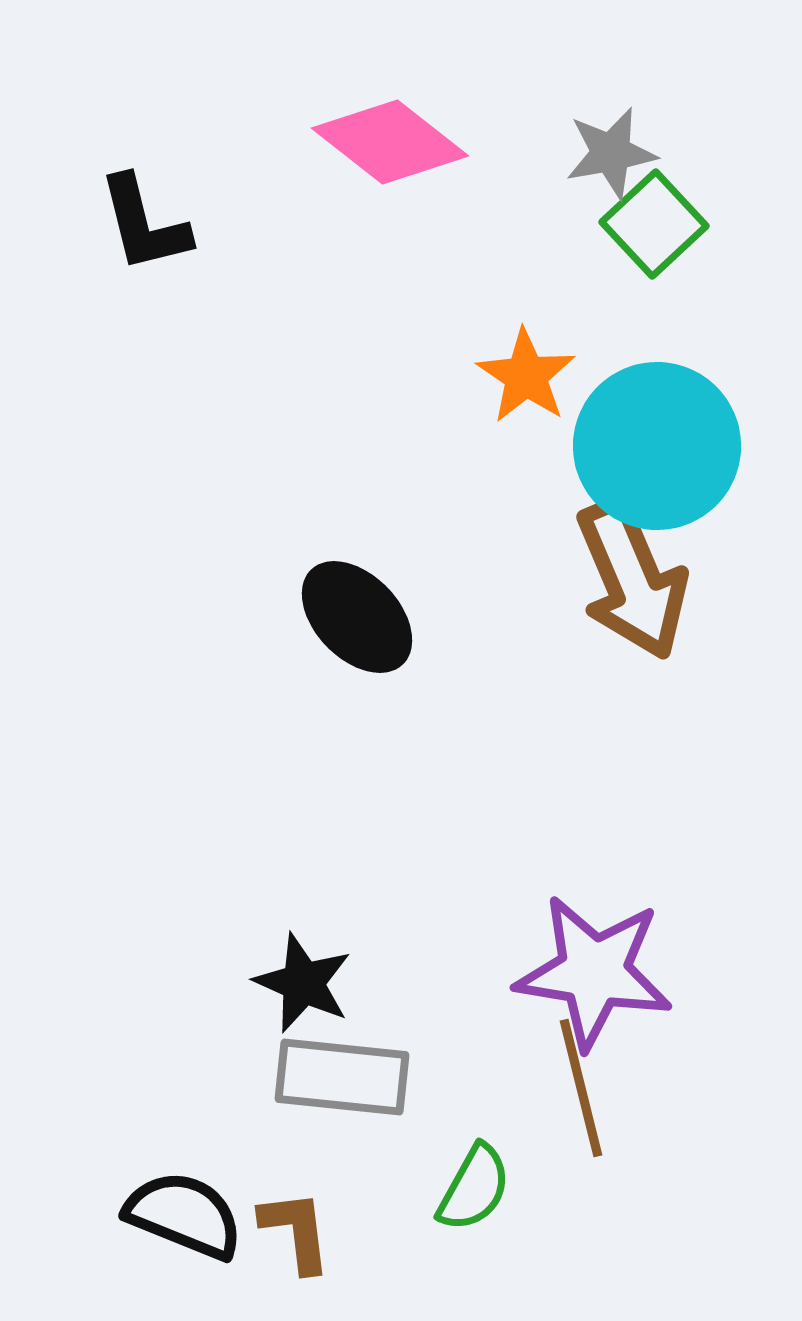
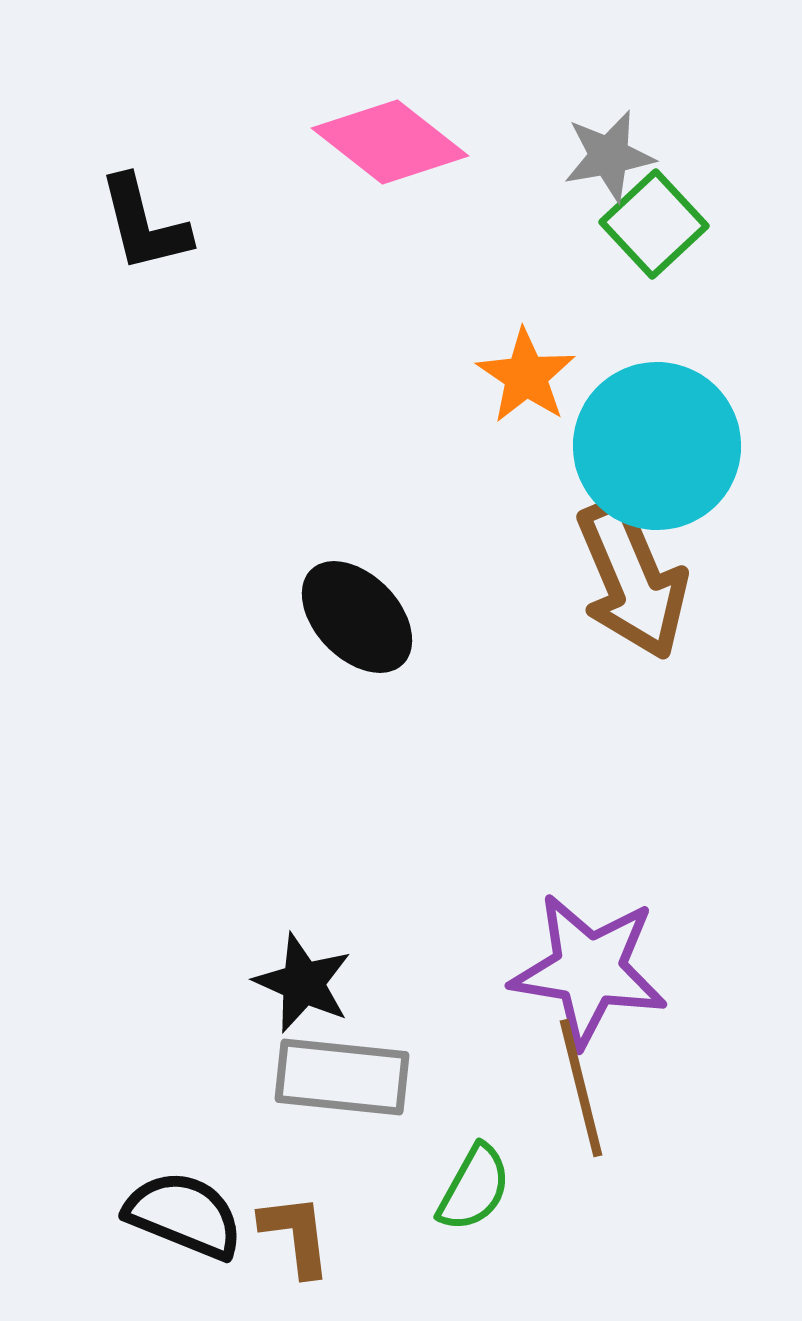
gray star: moved 2 px left, 3 px down
purple star: moved 5 px left, 2 px up
brown L-shape: moved 4 px down
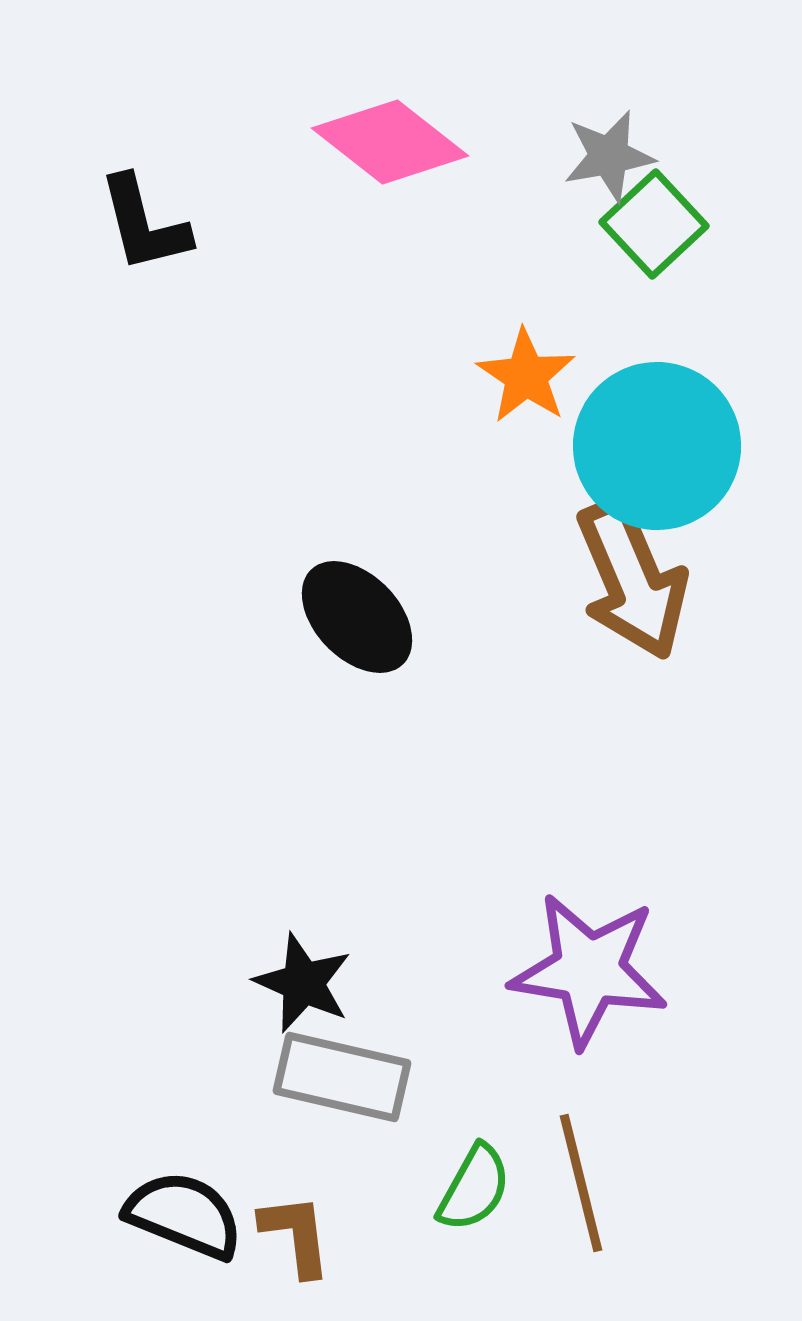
gray rectangle: rotated 7 degrees clockwise
brown line: moved 95 px down
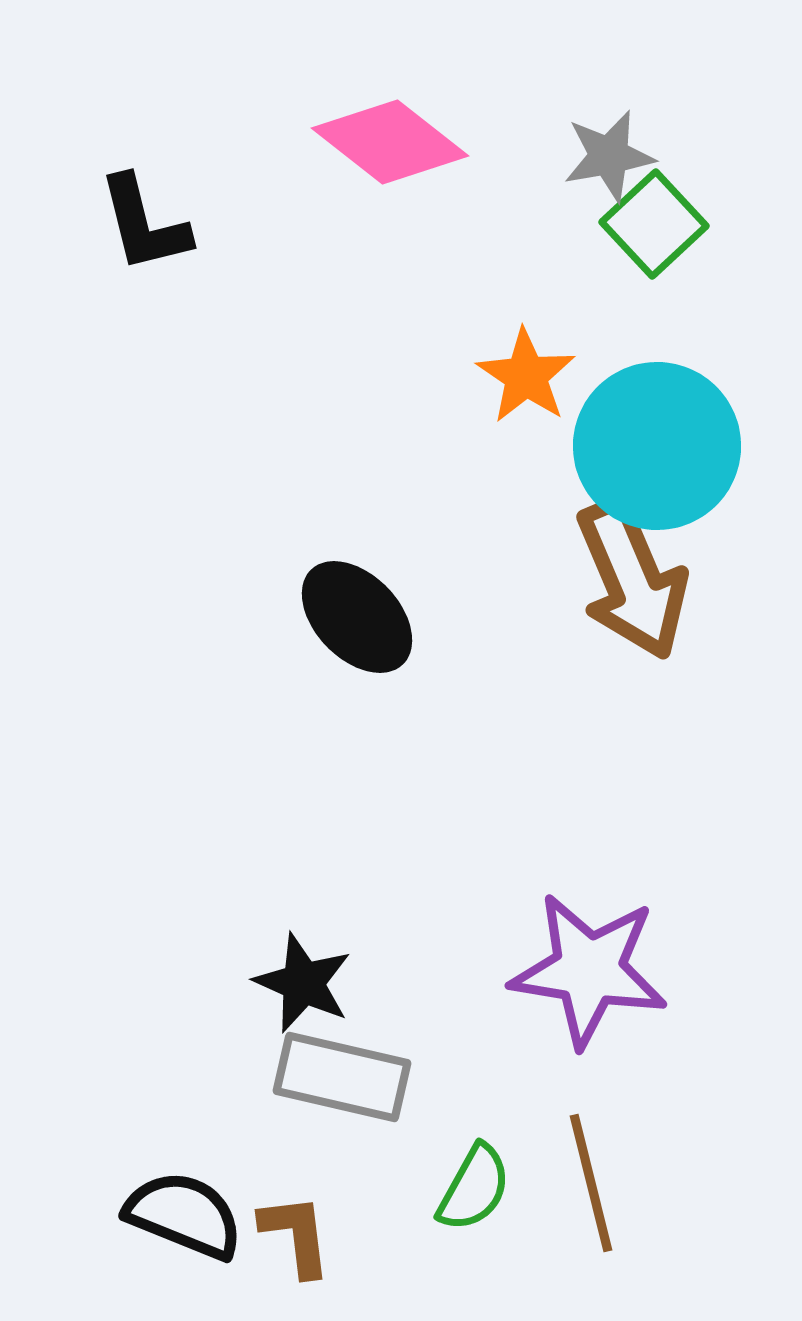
brown line: moved 10 px right
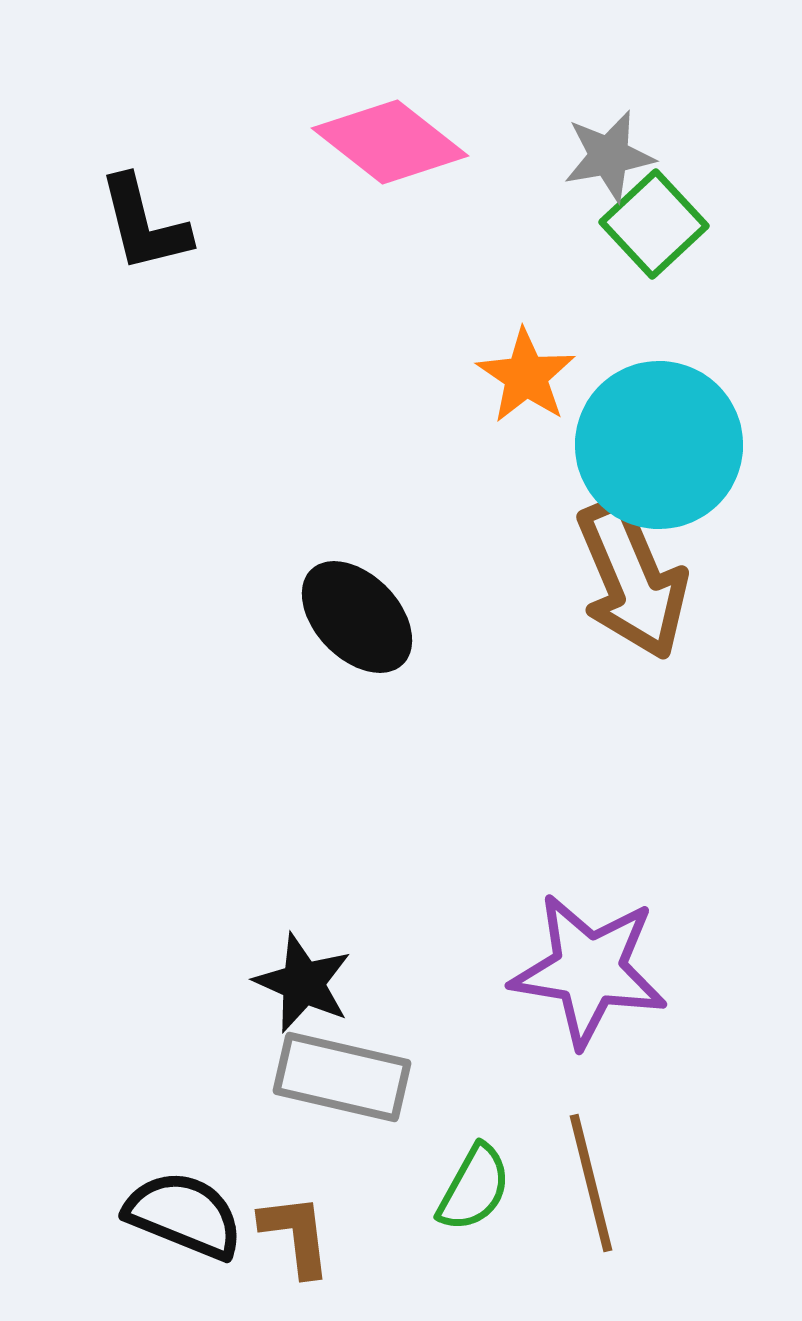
cyan circle: moved 2 px right, 1 px up
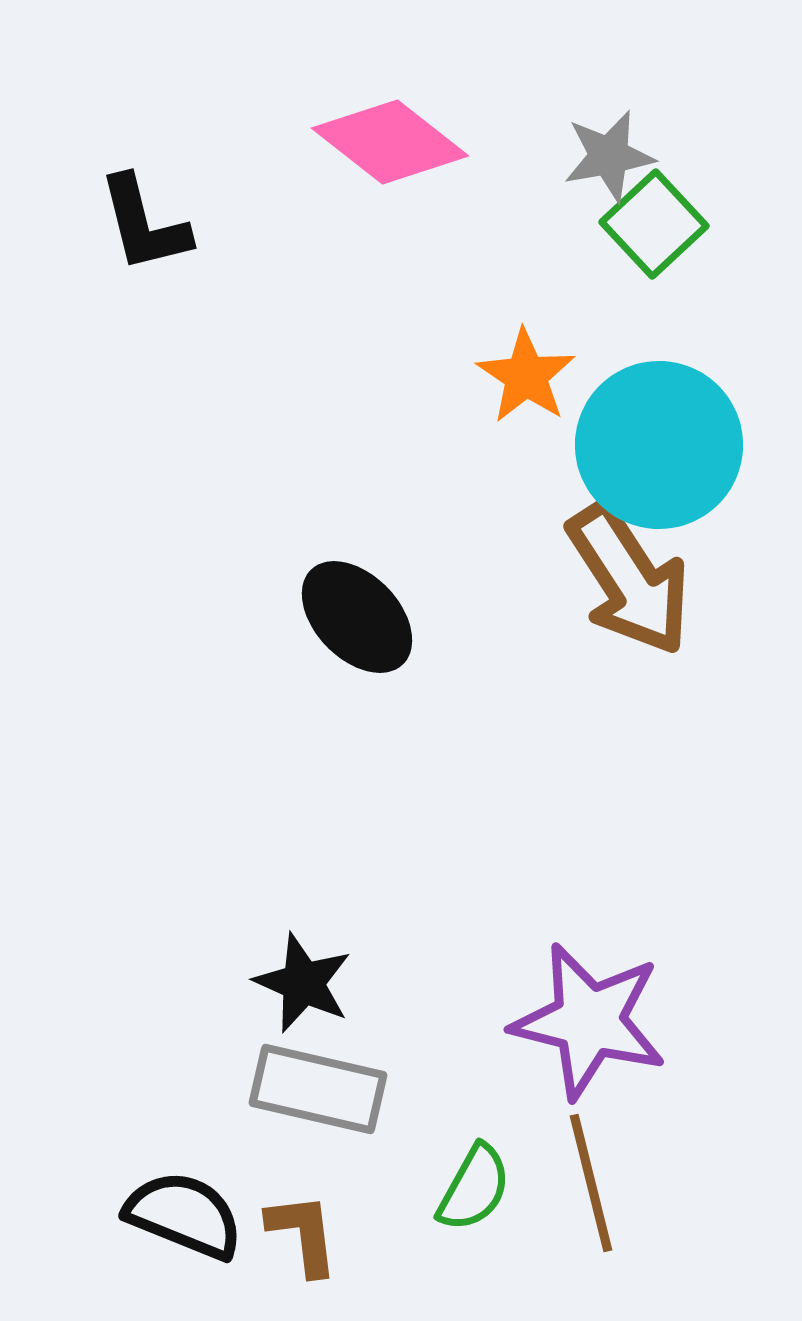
brown arrow: moved 3 px left; rotated 10 degrees counterclockwise
purple star: moved 51 px down; rotated 5 degrees clockwise
gray rectangle: moved 24 px left, 12 px down
brown L-shape: moved 7 px right, 1 px up
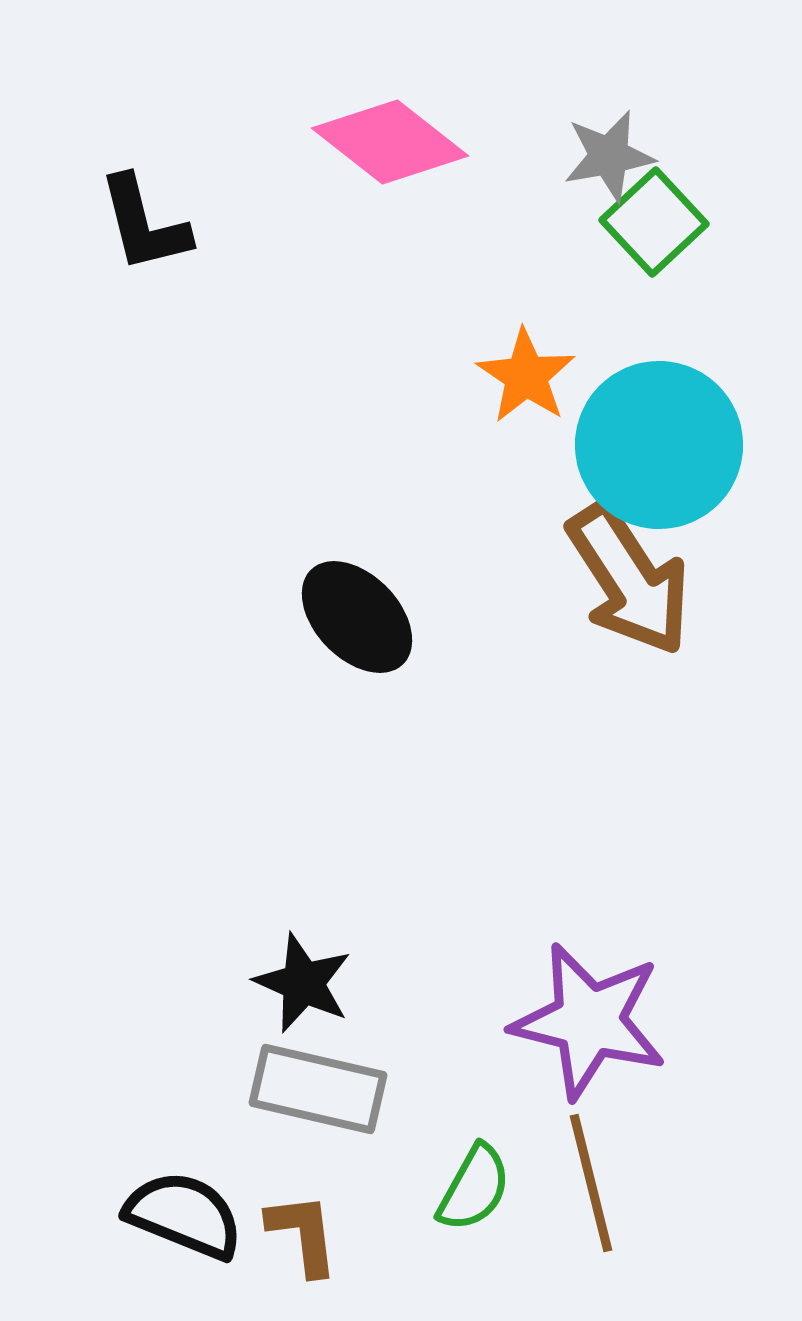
green square: moved 2 px up
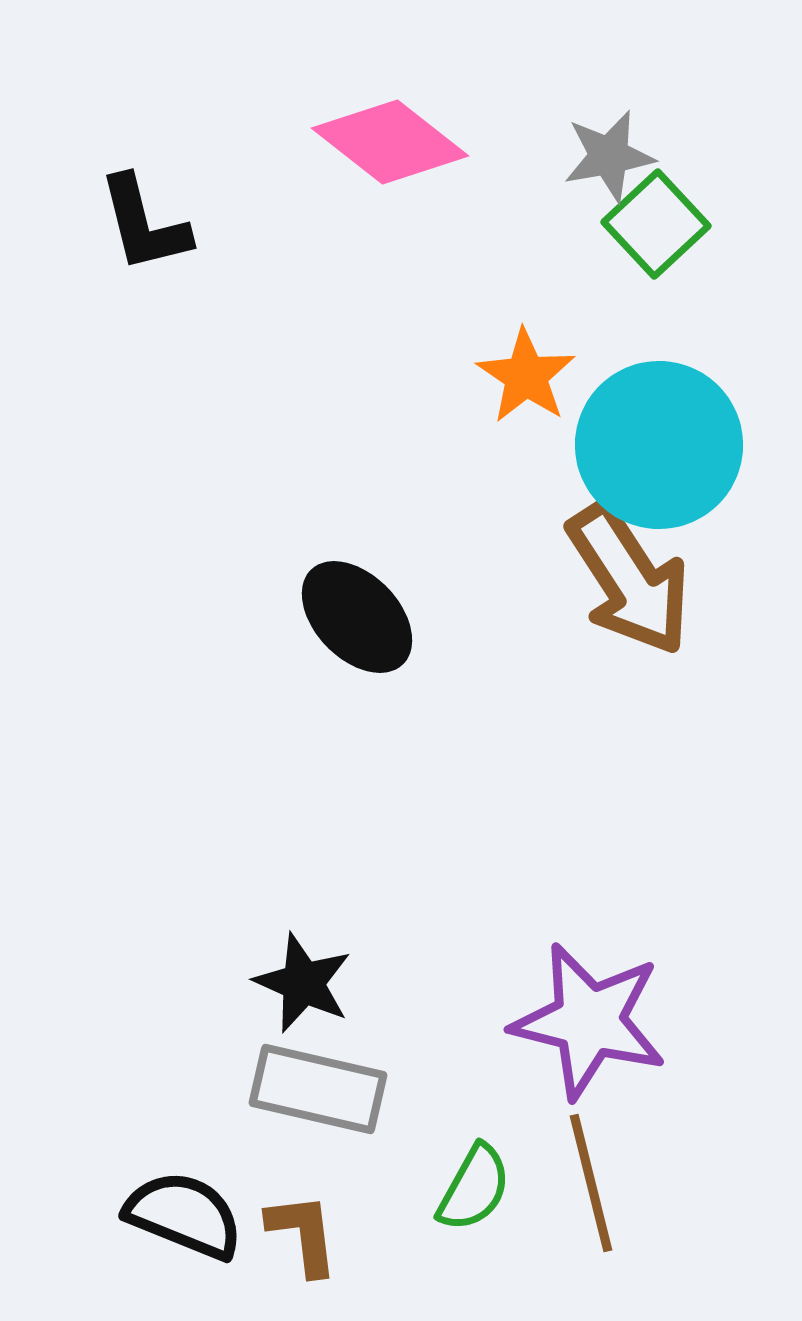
green square: moved 2 px right, 2 px down
